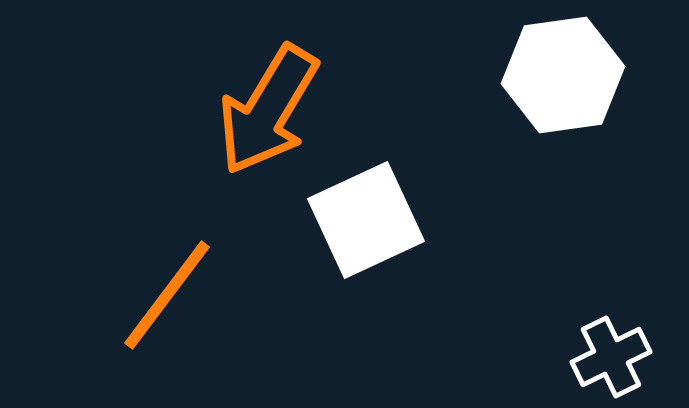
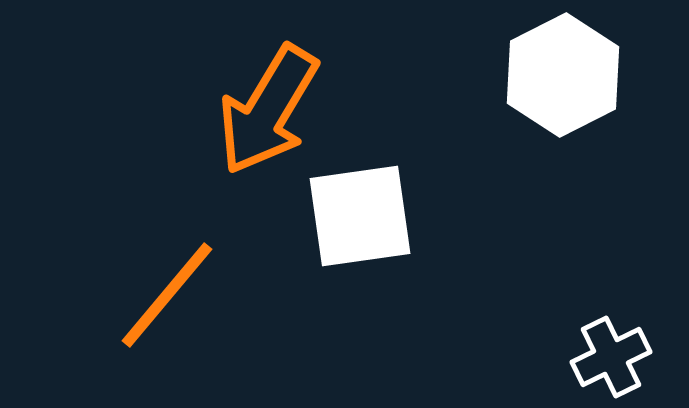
white hexagon: rotated 19 degrees counterclockwise
white square: moved 6 px left, 4 px up; rotated 17 degrees clockwise
orange line: rotated 3 degrees clockwise
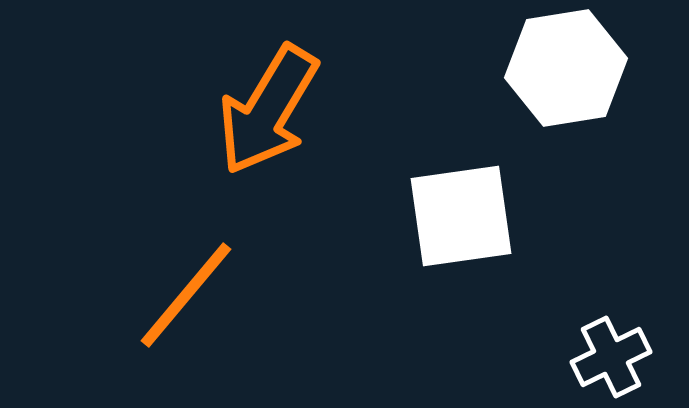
white hexagon: moved 3 px right, 7 px up; rotated 18 degrees clockwise
white square: moved 101 px right
orange line: moved 19 px right
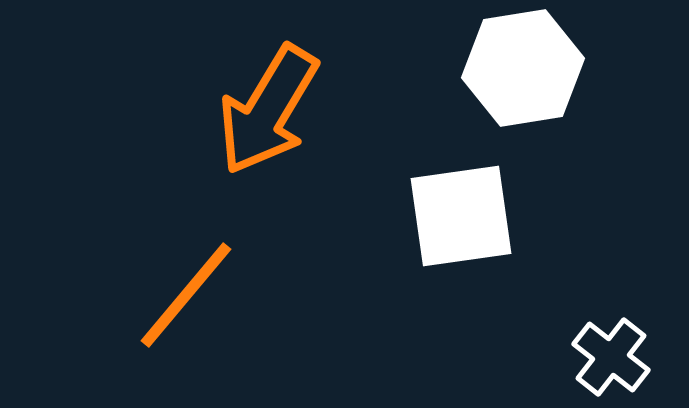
white hexagon: moved 43 px left
white cross: rotated 26 degrees counterclockwise
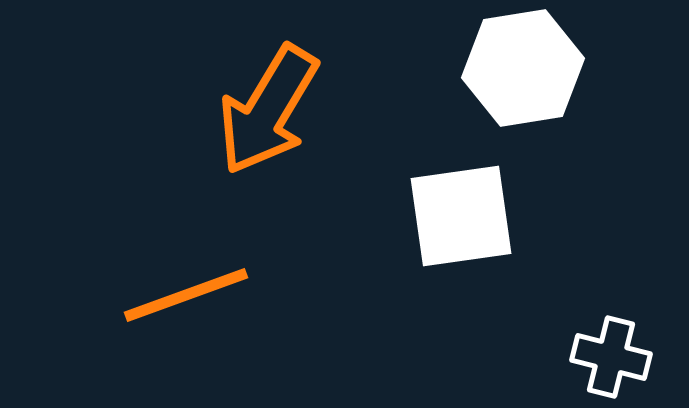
orange line: rotated 30 degrees clockwise
white cross: rotated 24 degrees counterclockwise
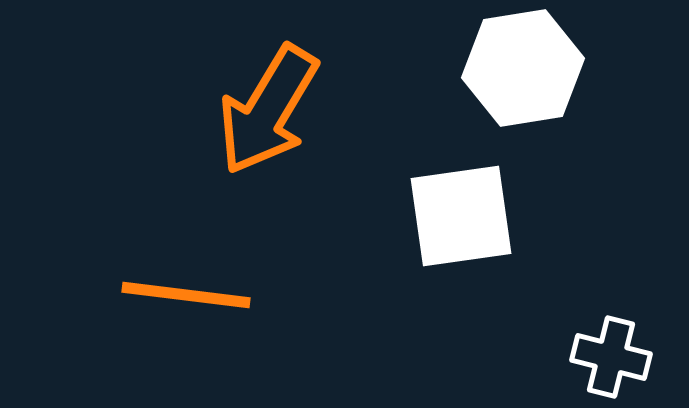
orange line: rotated 27 degrees clockwise
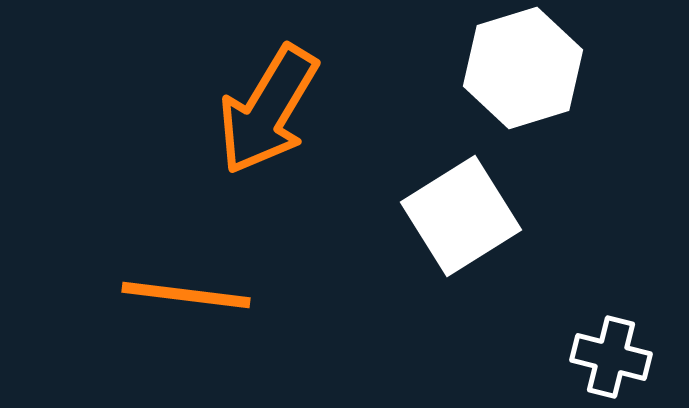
white hexagon: rotated 8 degrees counterclockwise
white square: rotated 24 degrees counterclockwise
